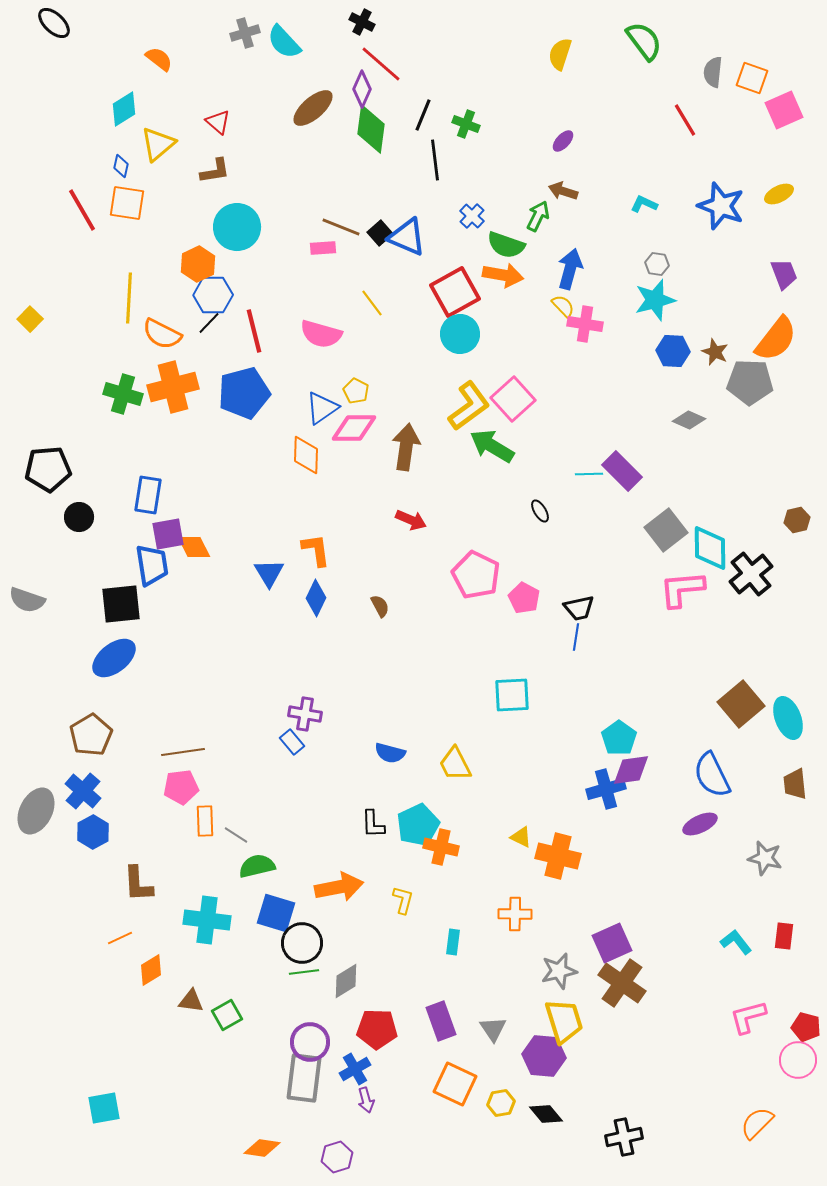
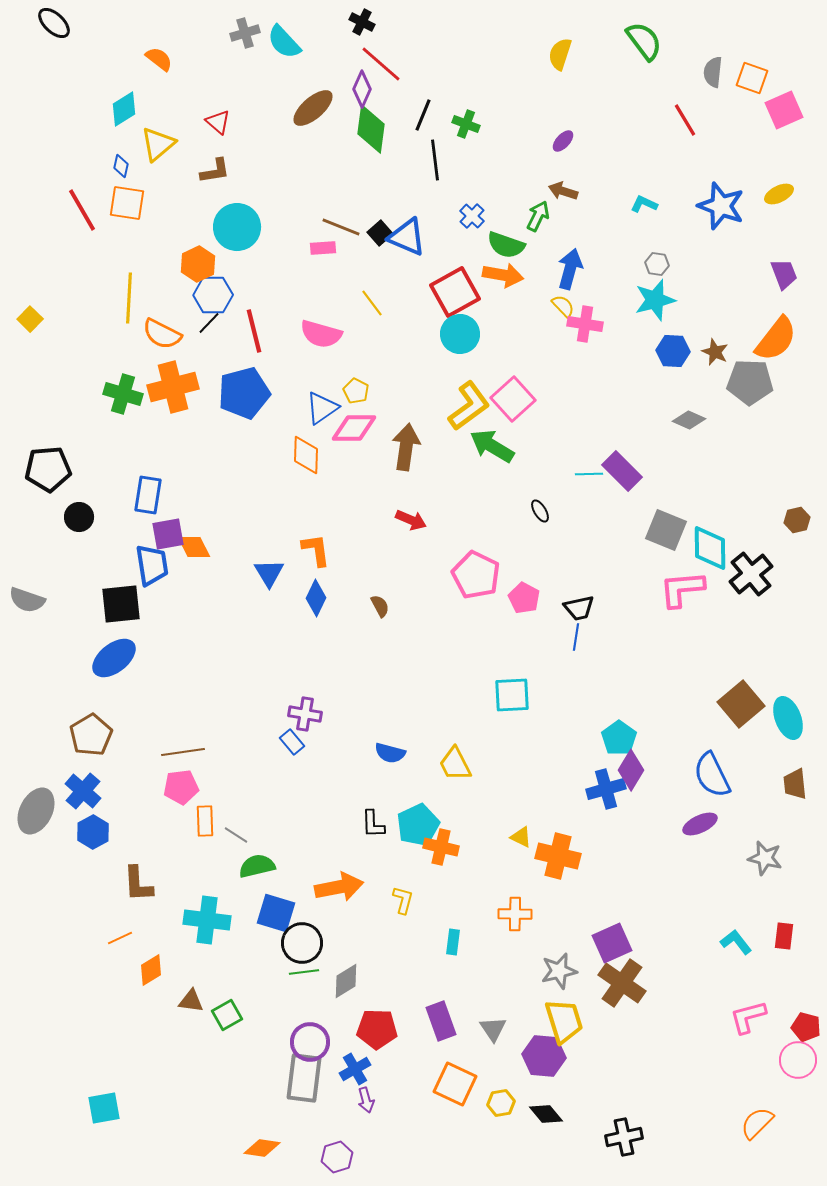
gray square at (666, 530): rotated 30 degrees counterclockwise
purple diamond at (631, 770): rotated 51 degrees counterclockwise
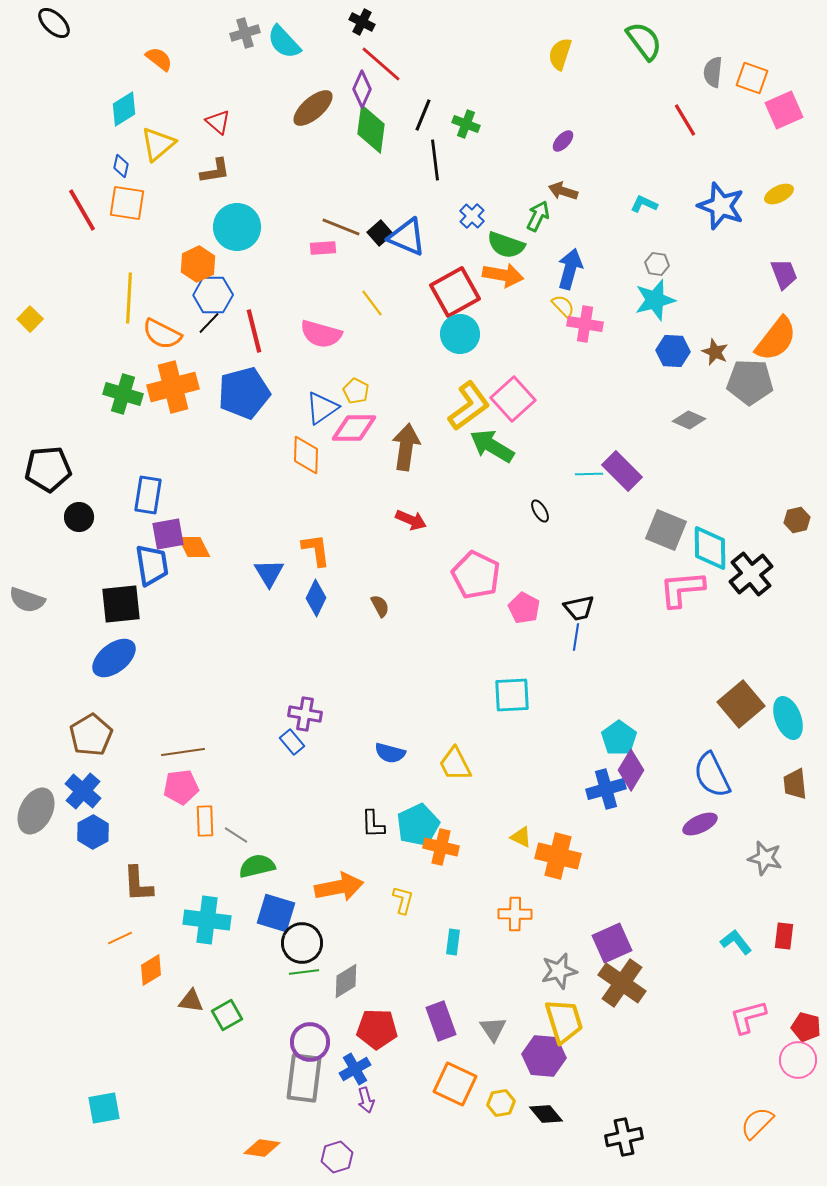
pink pentagon at (524, 598): moved 10 px down
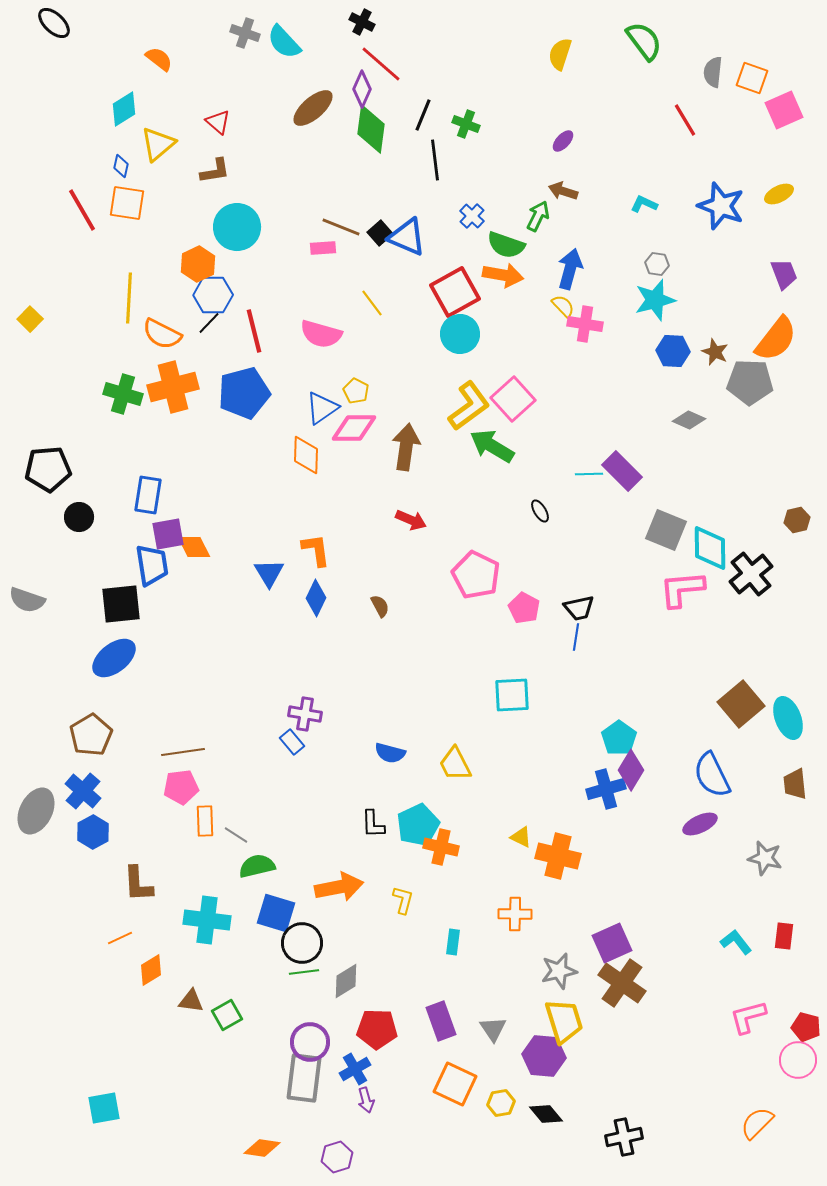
gray cross at (245, 33): rotated 36 degrees clockwise
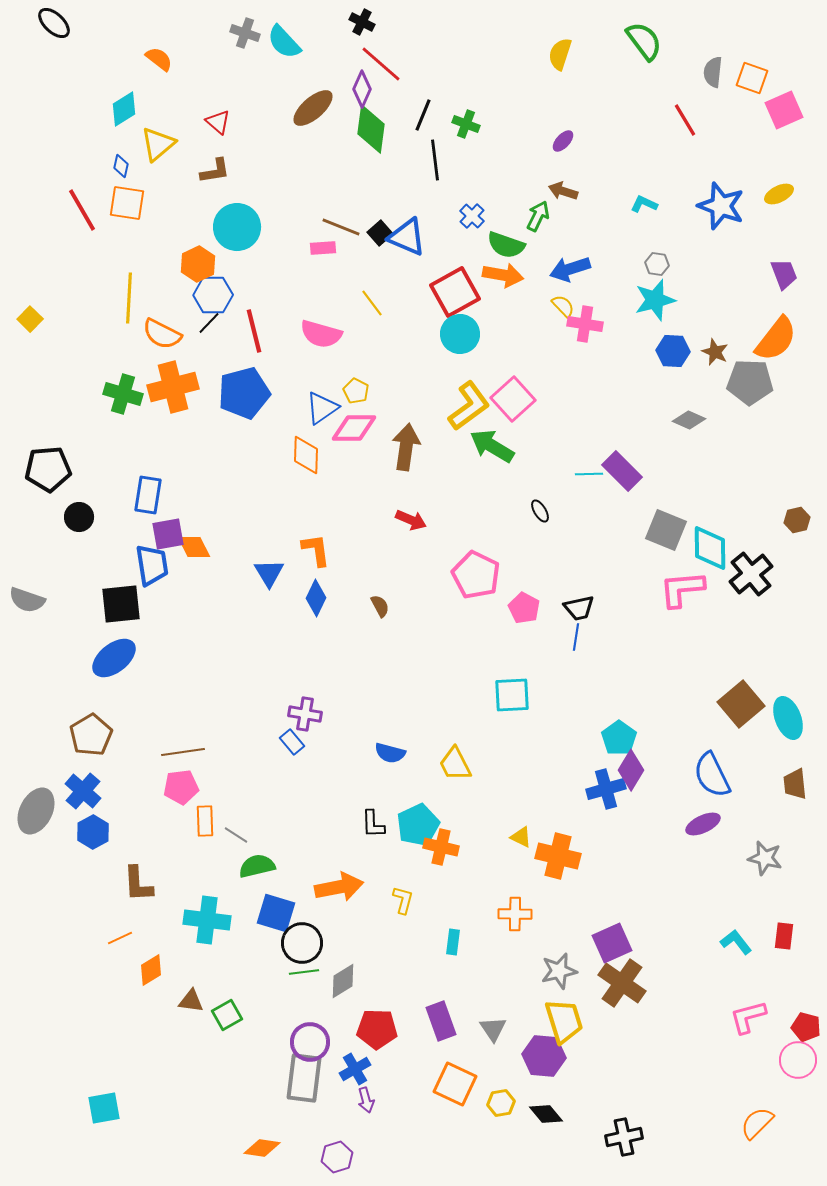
blue arrow at (570, 269): rotated 123 degrees counterclockwise
purple ellipse at (700, 824): moved 3 px right
gray diamond at (346, 981): moved 3 px left
